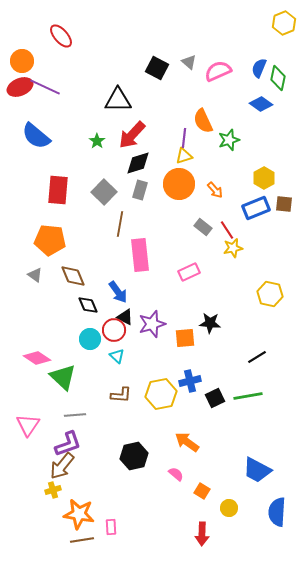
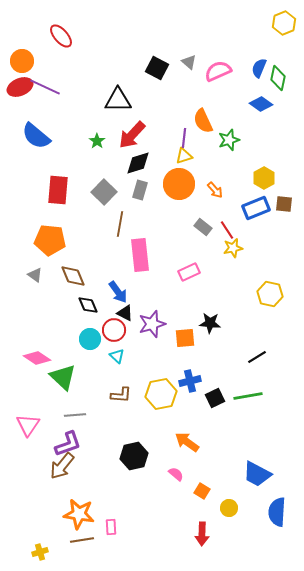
black triangle at (125, 317): moved 4 px up
blue trapezoid at (257, 470): moved 4 px down
yellow cross at (53, 490): moved 13 px left, 62 px down
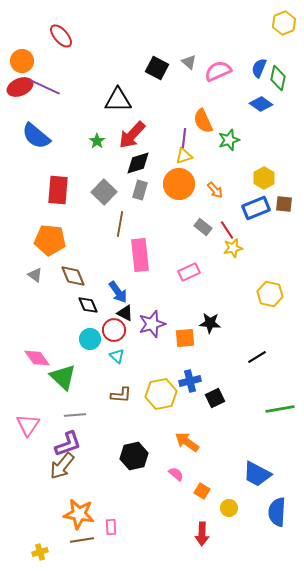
pink diamond at (37, 358): rotated 20 degrees clockwise
green line at (248, 396): moved 32 px right, 13 px down
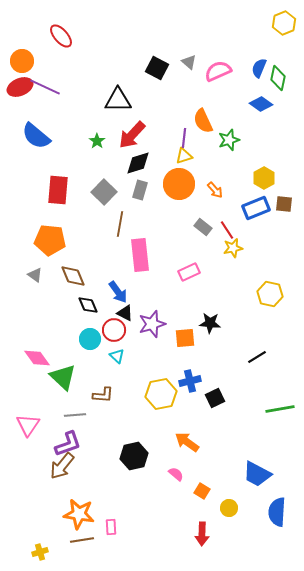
brown L-shape at (121, 395): moved 18 px left
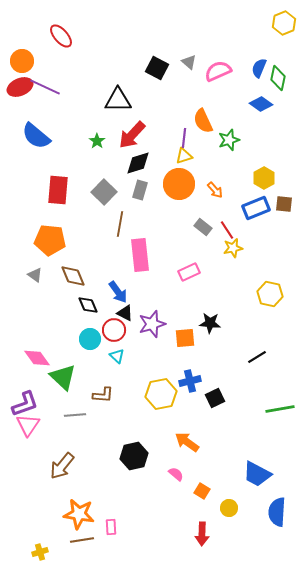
purple L-shape at (68, 444): moved 43 px left, 40 px up
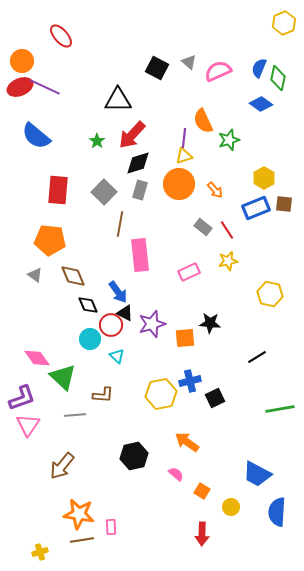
yellow star at (233, 248): moved 5 px left, 13 px down
red circle at (114, 330): moved 3 px left, 5 px up
purple L-shape at (25, 404): moved 3 px left, 6 px up
yellow circle at (229, 508): moved 2 px right, 1 px up
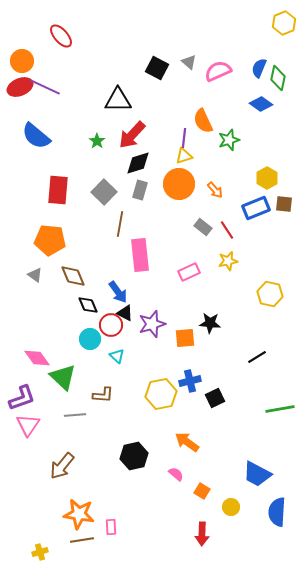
yellow hexagon at (264, 178): moved 3 px right
